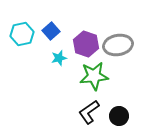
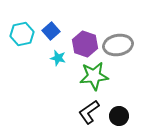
purple hexagon: moved 1 px left
cyan star: moved 1 px left; rotated 28 degrees clockwise
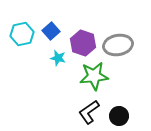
purple hexagon: moved 2 px left, 1 px up
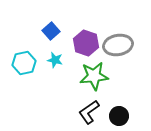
cyan hexagon: moved 2 px right, 29 px down
purple hexagon: moved 3 px right
cyan star: moved 3 px left, 2 px down
